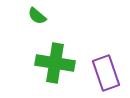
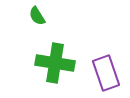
green semicircle: rotated 18 degrees clockwise
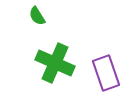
green cross: rotated 15 degrees clockwise
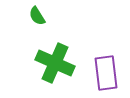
purple rectangle: rotated 12 degrees clockwise
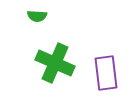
green semicircle: rotated 54 degrees counterclockwise
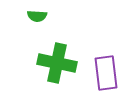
green cross: moved 2 px right; rotated 12 degrees counterclockwise
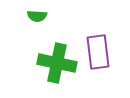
purple rectangle: moved 8 px left, 21 px up
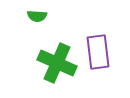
green cross: rotated 12 degrees clockwise
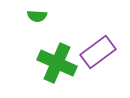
purple rectangle: rotated 60 degrees clockwise
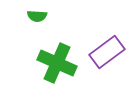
purple rectangle: moved 9 px right
